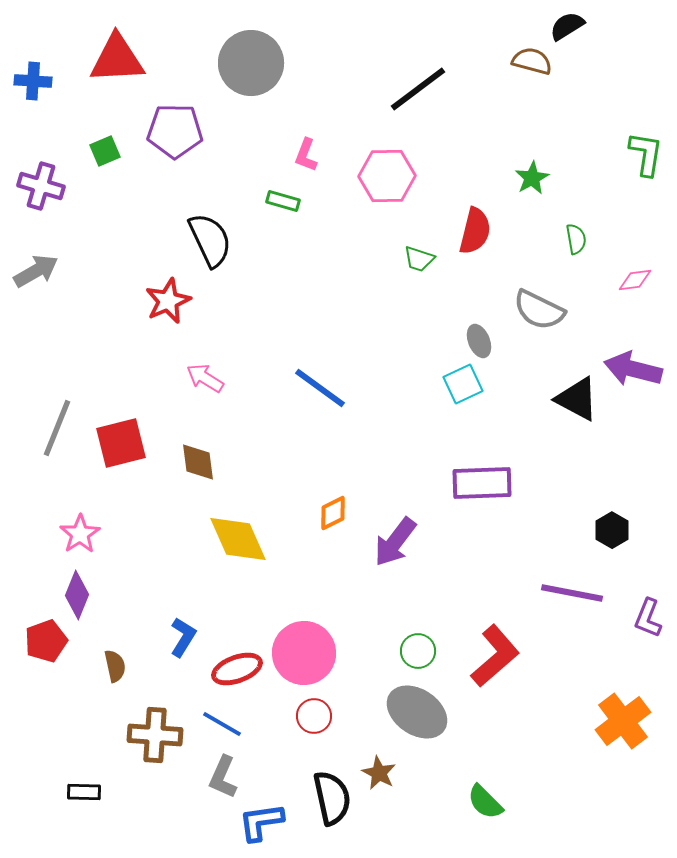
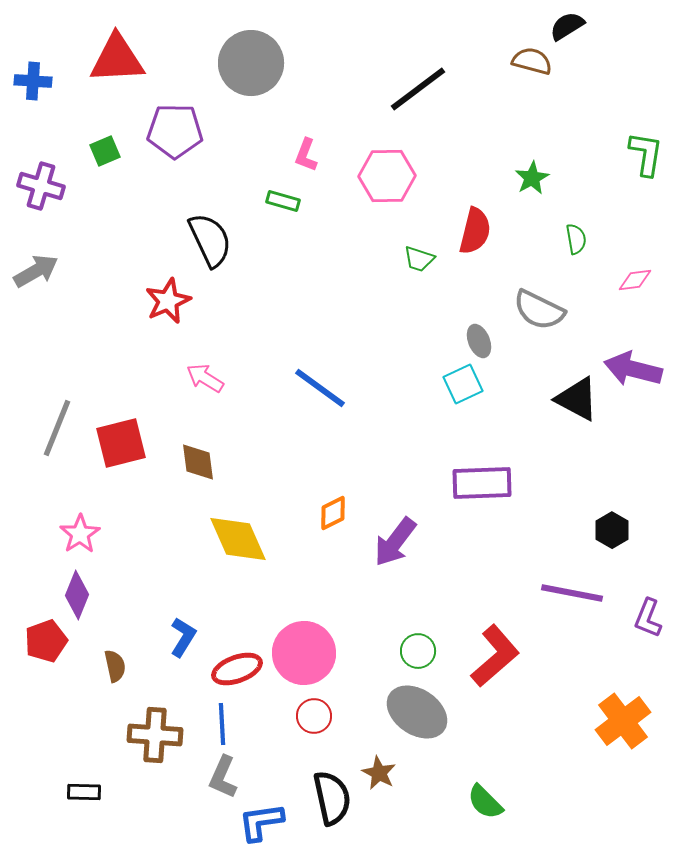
blue line at (222, 724): rotated 57 degrees clockwise
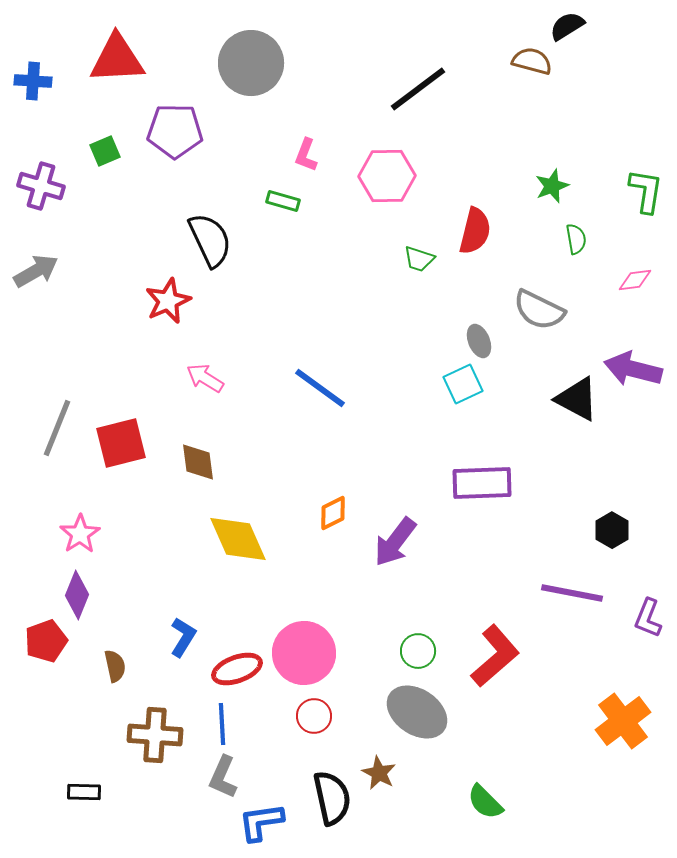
green L-shape at (646, 154): moved 37 px down
green star at (532, 178): moved 20 px right, 8 px down; rotated 8 degrees clockwise
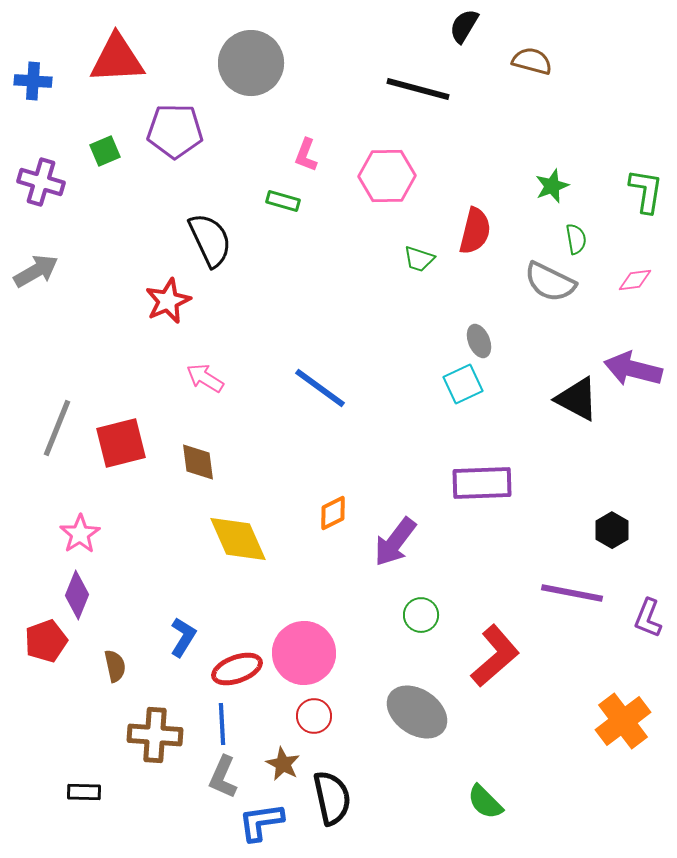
black semicircle at (567, 26): moved 103 px left; rotated 27 degrees counterclockwise
black line at (418, 89): rotated 52 degrees clockwise
purple cross at (41, 186): moved 4 px up
gray semicircle at (539, 310): moved 11 px right, 28 px up
green circle at (418, 651): moved 3 px right, 36 px up
brown star at (379, 773): moved 96 px left, 9 px up
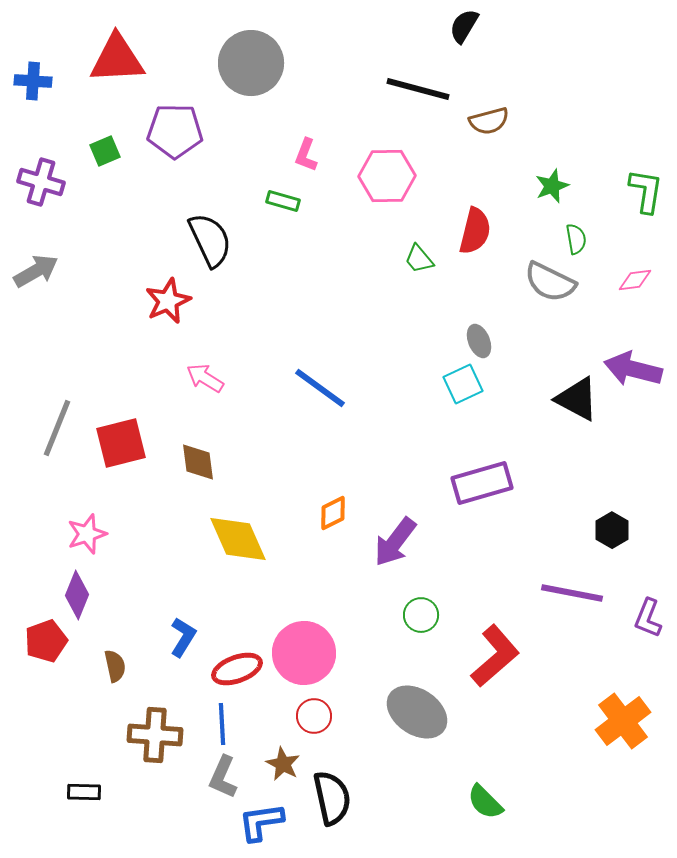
brown semicircle at (532, 61): moved 43 px left, 60 px down; rotated 150 degrees clockwise
green trapezoid at (419, 259): rotated 32 degrees clockwise
purple rectangle at (482, 483): rotated 14 degrees counterclockwise
pink star at (80, 534): moved 7 px right; rotated 15 degrees clockwise
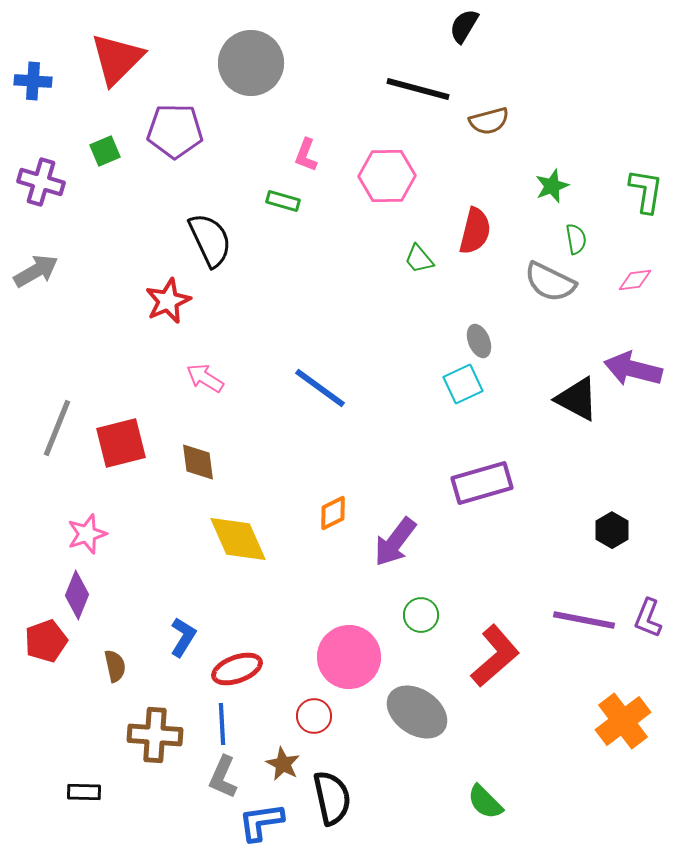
red triangle at (117, 59): rotated 42 degrees counterclockwise
purple line at (572, 593): moved 12 px right, 27 px down
pink circle at (304, 653): moved 45 px right, 4 px down
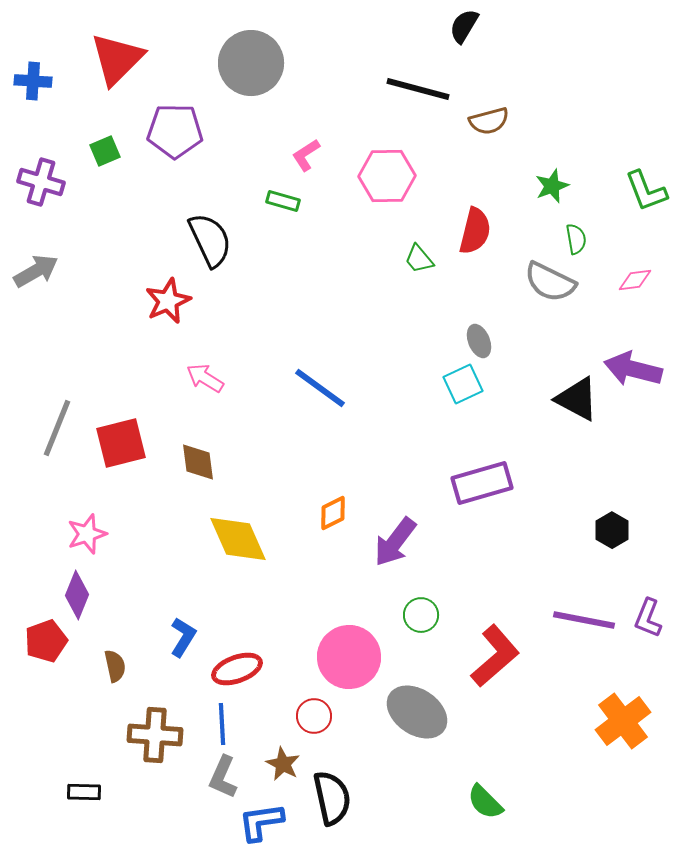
pink L-shape at (306, 155): rotated 36 degrees clockwise
green L-shape at (646, 191): rotated 150 degrees clockwise
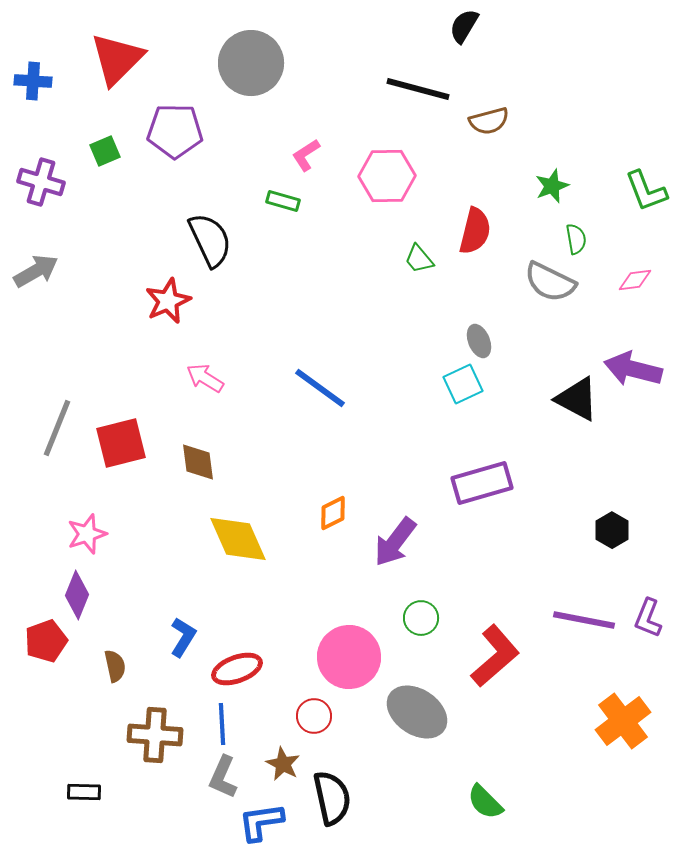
green circle at (421, 615): moved 3 px down
